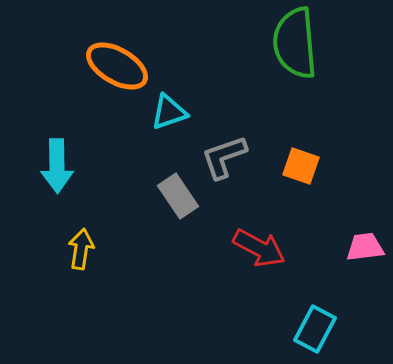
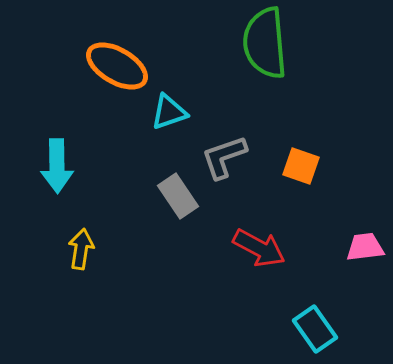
green semicircle: moved 30 px left
cyan rectangle: rotated 63 degrees counterclockwise
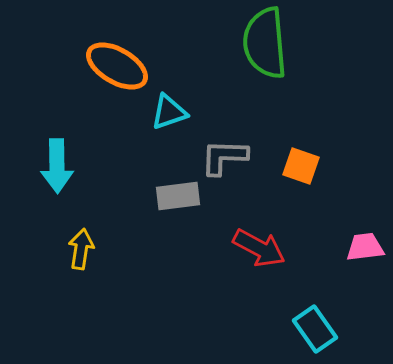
gray L-shape: rotated 21 degrees clockwise
gray rectangle: rotated 63 degrees counterclockwise
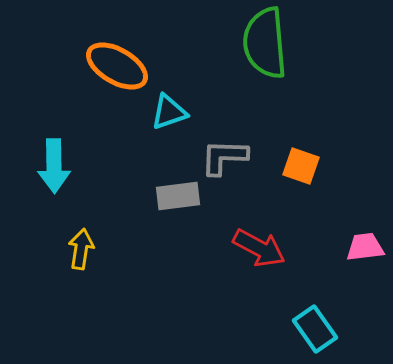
cyan arrow: moved 3 px left
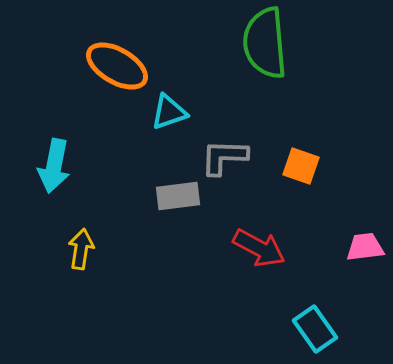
cyan arrow: rotated 12 degrees clockwise
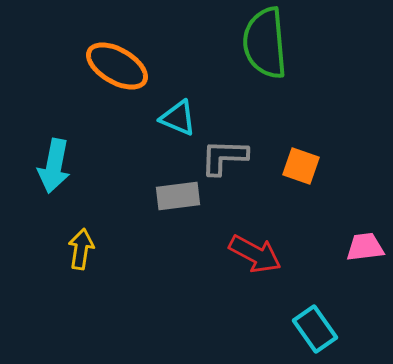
cyan triangle: moved 9 px right, 6 px down; rotated 42 degrees clockwise
red arrow: moved 4 px left, 6 px down
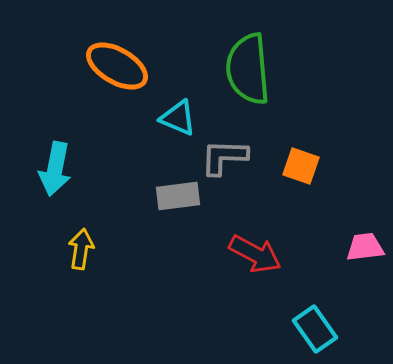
green semicircle: moved 17 px left, 26 px down
cyan arrow: moved 1 px right, 3 px down
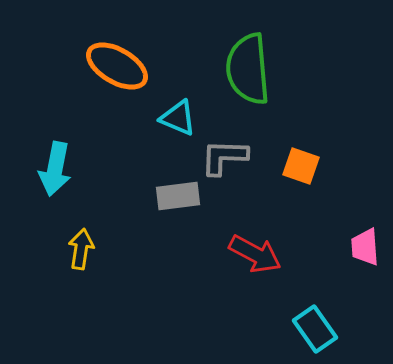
pink trapezoid: rotated 87 degrees counterclockwise
